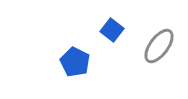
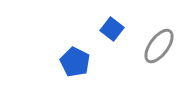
blue square: moved 1 px up
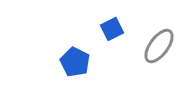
blue square: rotated 25 degrees clockwise
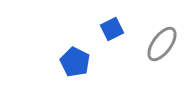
gray ellipse: moved 3 px right, 2 px up
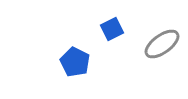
gray ellipse: rotated 18 degrees clockwise
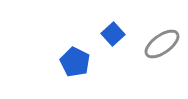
blue square: moved 1 px right, 5 px down; rotated 15 degrees counterclockwise
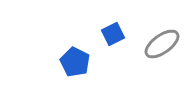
blue square: rotated 15 degrees clockwise
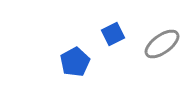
blue pentagon: rotated 16 degrees clockwise
